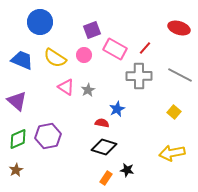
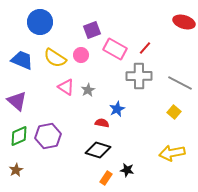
red ellipse: moved 5 px right, 6 px up
pink circle: moved 3 px left
gray line: moved 8 px down
green diamond: moved 1 px right, 3 px up
black diamond: moved 6 px left, 3 px down
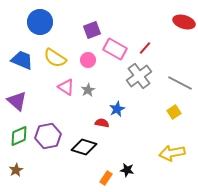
pink circle: moved 7 px right, 5 px down
gray cross: rotated 35 degrees counterclockwise
yellow square: rotated 16 degrees clockwise
black diamond: moved 14 px left, 3 px up
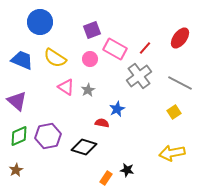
red ellipse: moved 4 px left, 16 px down; rotated 70 degrees counterclockwise
pink circle: moved 2 px right, 1 px up
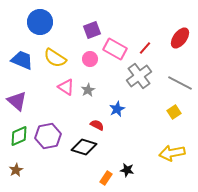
red semicircle: moved 5 px left, 2 px down; rotated 16 degrees clockwise
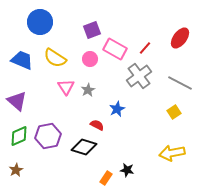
pink triangle: rotated 24 degrees clockwise
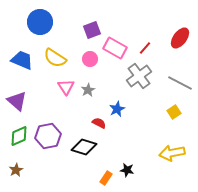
pink rectangle: moved 1 px up
red semicircle: moved 2 px right, 2 px up
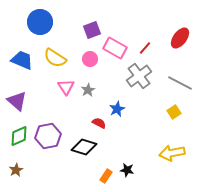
orange rectangle: moved 2 px up
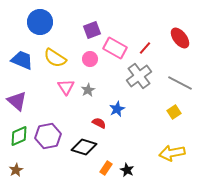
red ellipse: rotated 75 degrees counterclockwise
black star: rotated 16 degrees clockwise
orange rectangle: moved 8 px up
